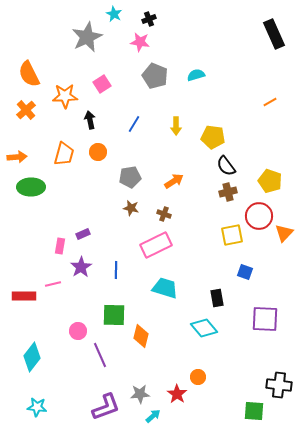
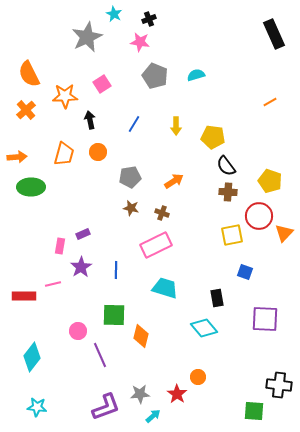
brown cross at (228, 192): rotated 18 degrees clockwise
brown cross at (164, 214): moved 2 px left, 1 px up
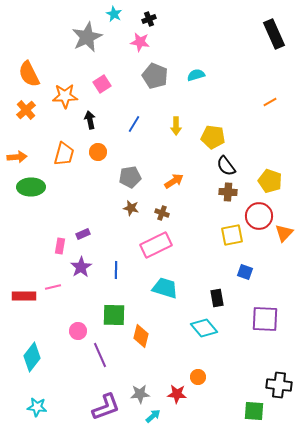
pink line at (53, 284): moved 3 px down
red star at (177, 394): rotated 30 degrees counterclockwise
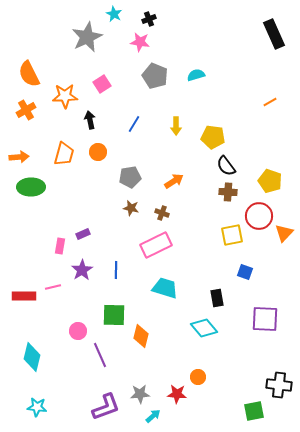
orange cross at (26, 110): rotated 12 degrees clockwise
orange arrow at (17, 157): moved 2 px right
purple star at (81, 267): moved 1 px right, 3 px down
cyan diamond at (32, 357): rotated 24 degrees counterclockwise
green square at (254, 411): rotated 15 degrees counterclockwise
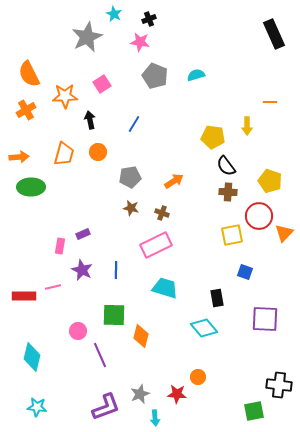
orange line at (270, 102): rotated 32 degrees clockwise
yellow arrow at (176, 126): moved 71 px right
purple star at (82, 270): rotated 15 degrees counterclockwise
gray star at (140, 394): rotated 18 degrees counterclockwise
cyan arrow at (153, 416): moved 2 px right, 2 px down; rotated 126 degrees clockwise
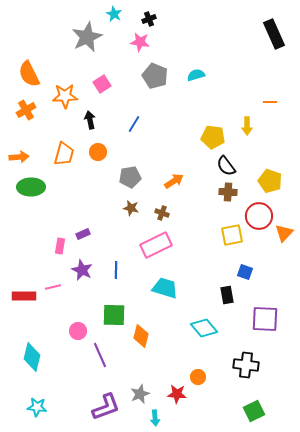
black rectangle at (217, 298): moved 10 px right, 3 px up
black cross at (279, 385): moved 33 px left, 20 px up
green square at (254, 411): rotated 15 degrees counterclockwise
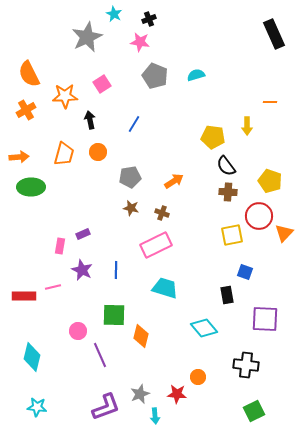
cyan arrow at (155, 418): moved 2 px up
